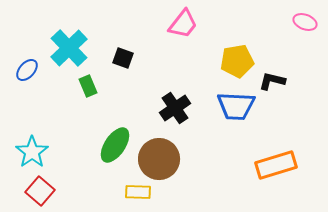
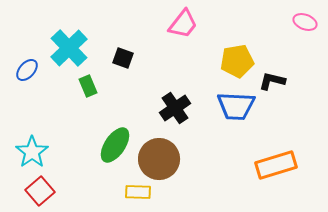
red square: rotated 8 degrees clockwise
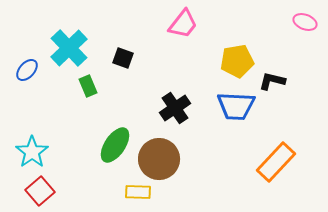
orange rectangle: moved 3 px up; rotated 30 degrees counterclockwise
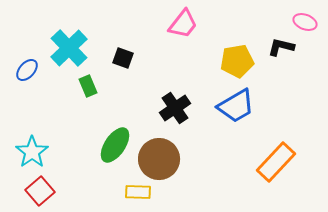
black L-shape: moved 9 px right, 34 px up
blue trapezoid: rotated 33 degrees counterclockwise
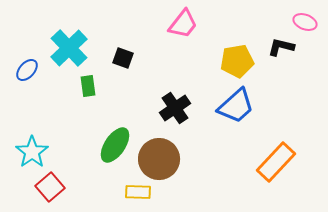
green rectangle: rotated 15 degrees clockwise
blue trapezoid: rotated 12 degrees counterclockwise
red square: moved 10 px right, 4 px up
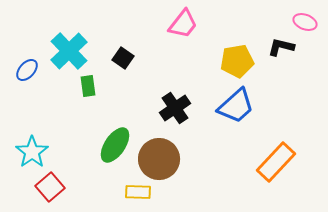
cyan cross: moved 3 px down
black square: rotated 15 degrees clockwise
